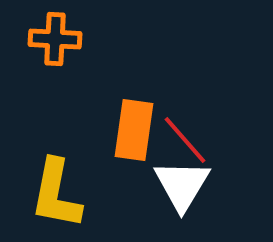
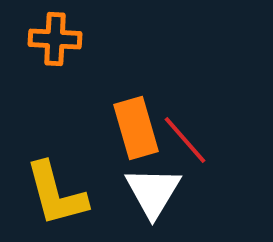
orange rectangle: moved 2 px right, 2 px up; rotated 24 degrees counterclockwise
white triangle: moved 29 px left, 7 px down
yellow L-shape: rotated 26 degrees counterclockwise
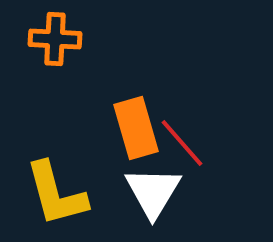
red line: moved 3 px left, 3 px down
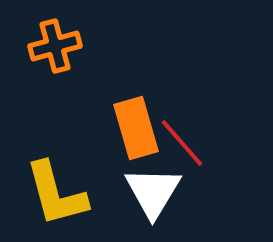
orange cross: moved 7 px down; rotated 18 degrees counterclockwise
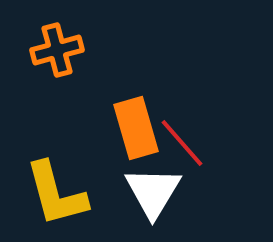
orange cross: moved 2 px right, 4 px down
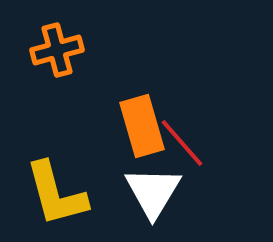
orange rectangle: moved 6 px right, 2 px up
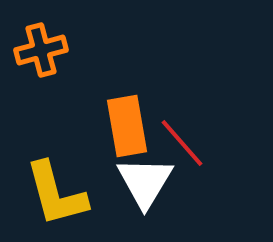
orange cross: moved 16 px left
orange rectangle: moved 15 px left; rotated 6 degrees clockwise
white triangle: moved 8 px left, 10 px up
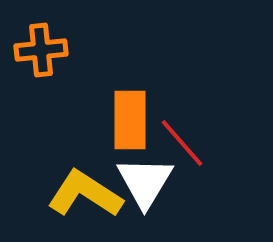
orange cross: rotated 9 degrees clockwise
orange rectangle: moved 3 px right, 6 px up; rotated 10 degrees clockwise
yellow L-shape: moved 29 px right; rotated 138 degrees clockwise
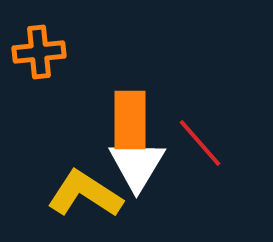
orange cross: moved 2 px left, 2 px down
red line: moved 18 px right
white triangle: moved 8 px left, 17 px up
